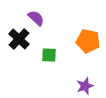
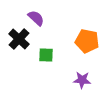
orange pentagon: moved 1 px left
green square: moved 3 px left
purple star: moved 3 px left, 6 px up; rotated 24 degrees clockwise
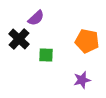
purple semicircle: rotated 96 degrees clockwise
purple star: rotated 18 degrees counterclockwise
